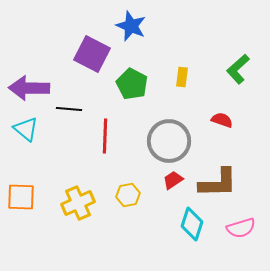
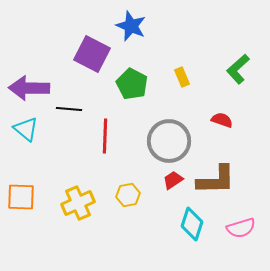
yellow rectangle: rotated 30 degrees counterclockwise
brown L-shape: moved 2 px left, 3 px up
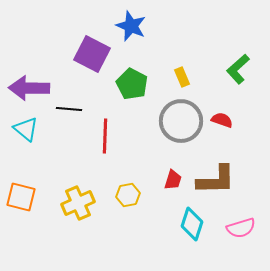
gray circle: moved 12 px right, 20 px up
red trapezoid: rotated 140 degrees clockwise
orange square: rotated 12 degrees clockwise
